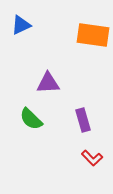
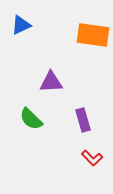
purple triangle: moved 3 px right, 1 px up
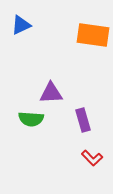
purple triangle: moved 11 px down
green semicircle: rotated 40 degrees counterclockwise
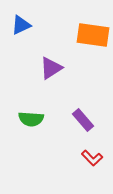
purple triangle: moved 25 px up; rotated 30 degrees counterclockwise
purple rectangle: rotated 25 degrees counterclockwise
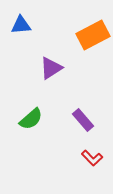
blue triangle: rotated 20 degrees clockwise
orange rectangle: rotated 36 degrees counterclockwise
green semicircle: rotated 45 degrees counterclockwise
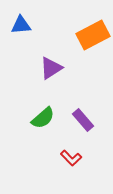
green semicircle: moved 12 px right, 1 px up
red L-shape: moved 21 px left
